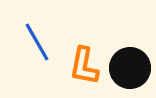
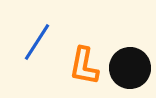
blue line: rotated 63 degrees clockwise
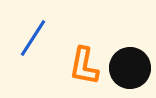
blue line: moved 4 px left, 4 px up
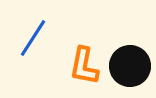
black circle: moved 2 px up
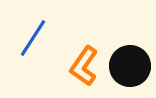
orange L-shape: rotated 24 degrees clockwise
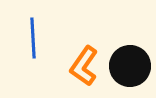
blue line: rotated 36 degrees counterclockwise
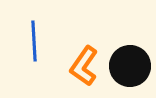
blue line: moved 1 px right, 3 px down
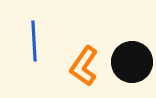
black circle: moved 2 px right, 4 px up
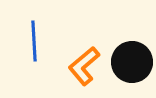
orange L-shape: rotated 15 degrees clockwise
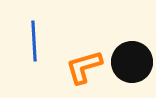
orange L-shape: moved 1 px down; rotated 24 degrees clockwise
